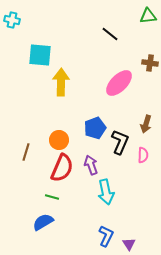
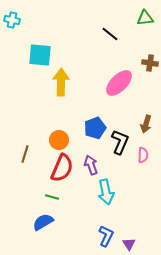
green triangle: moved 3 px left, 2 px down
brown line: moved 1 px left, 2 px down
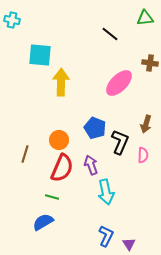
blue pentagon: rotated 30 degrees counterclockwise
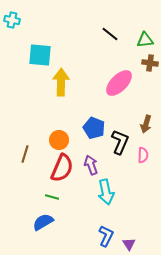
green triangle: moved 22 px down
blue pentagon: moved 1 px left
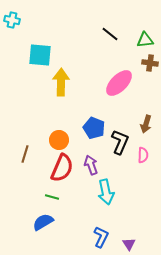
blue L-shape: moved 5 px left, 1 px down
